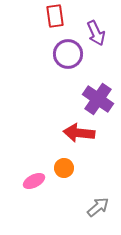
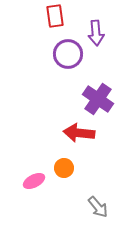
purple arrow: rotated 20 degrees clockwise
gray arrow: rotated 90 degrees clockwise
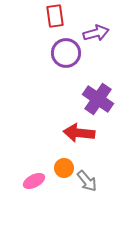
purple arrow: rotated 100 degrees counterclockwise
purple circle: moved 2 px left, 1 px up
gray arrow: moved 11 px left, 26 px up
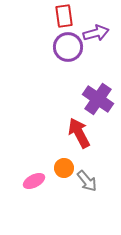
red rectangle: moved 9 px right
purple circle: moved 2 px right, 6 px up
red arrow: rotated 56 degrees clockwise
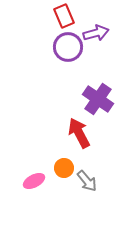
red rectangle: rotated 15 degrees counterclockwise
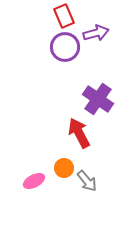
purple circle: moved 3 px left
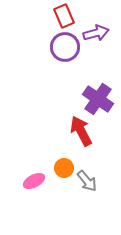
red arrow: moved 2 px right, 2 px up
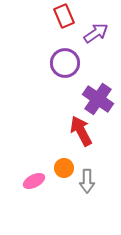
purple arrow: rotated 20 degrees counterclockwise
purple circle: moved 16 px down
gray arrow: rotated 40 degrees clockwise
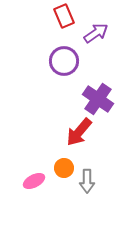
purple circle: moved 1 px left, 2 px up
red arrow: moved 2 px left, 1 px down; rotated 112 degrees counterclockwise
